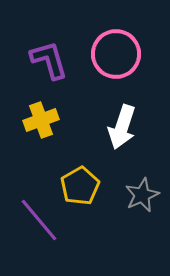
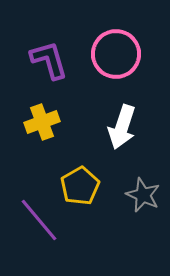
yellow cross: moved 1 px right, 2 px down
gray star: moved 1 px right; rotated 24 degrees counterclockwise
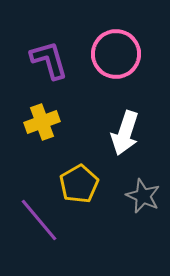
white arrow: moved 3 px right, 6 px down
yellow pentagon: moved 1 px left, 2 px up
gray star: moved 1 px down
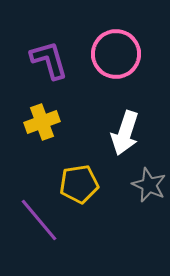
yellow pentagon: rotated 21 degrees clockwise
gray star: moved 6 px right, 11 px up
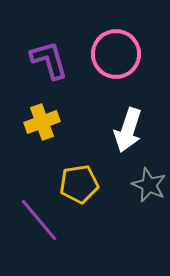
white arrow: moved 3 px right, 3 px up
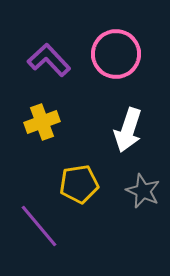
purple L-shape: rotated 27 degrees counterclockwise
gray star: moved 6 px left, 6 px down
purple line: moved 6 px down
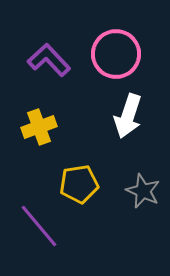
yellow cross: moved 3 px left, 5 px down
white arrow: moved 14 px up
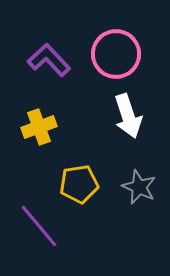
white arrow: rotated 36 degrees counterclockwise
gray star: moved 4 px left, 4 px up
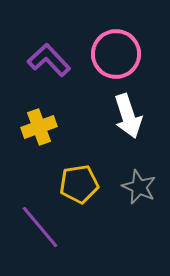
purple line: moved 1 px right, 1 px down
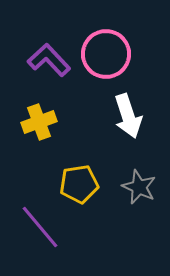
pink circle: moved 10 px left
yellow cross: moved 5 px up
